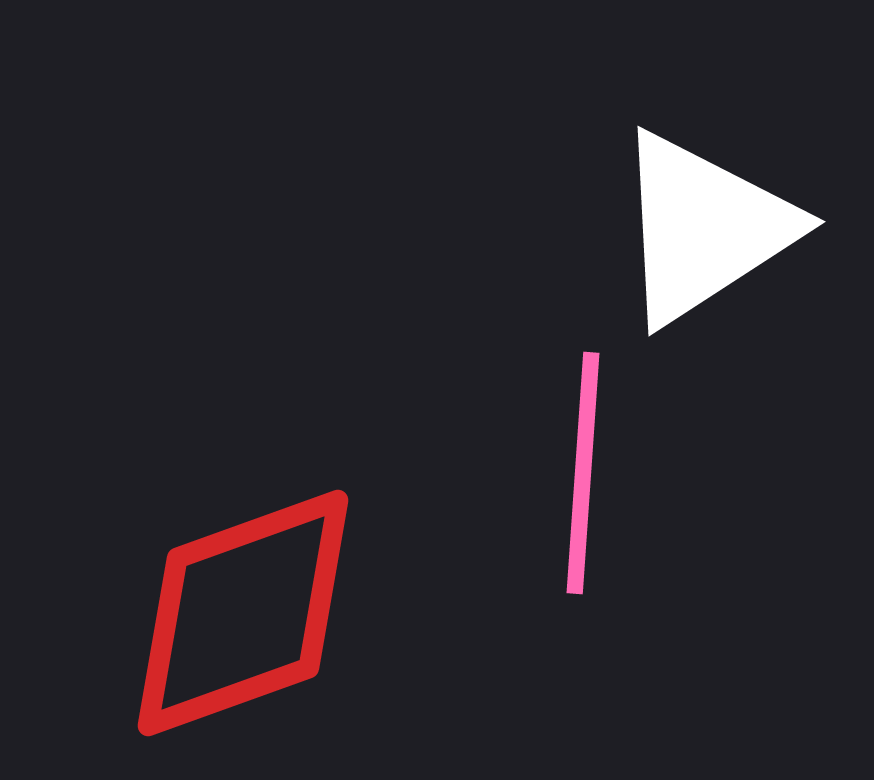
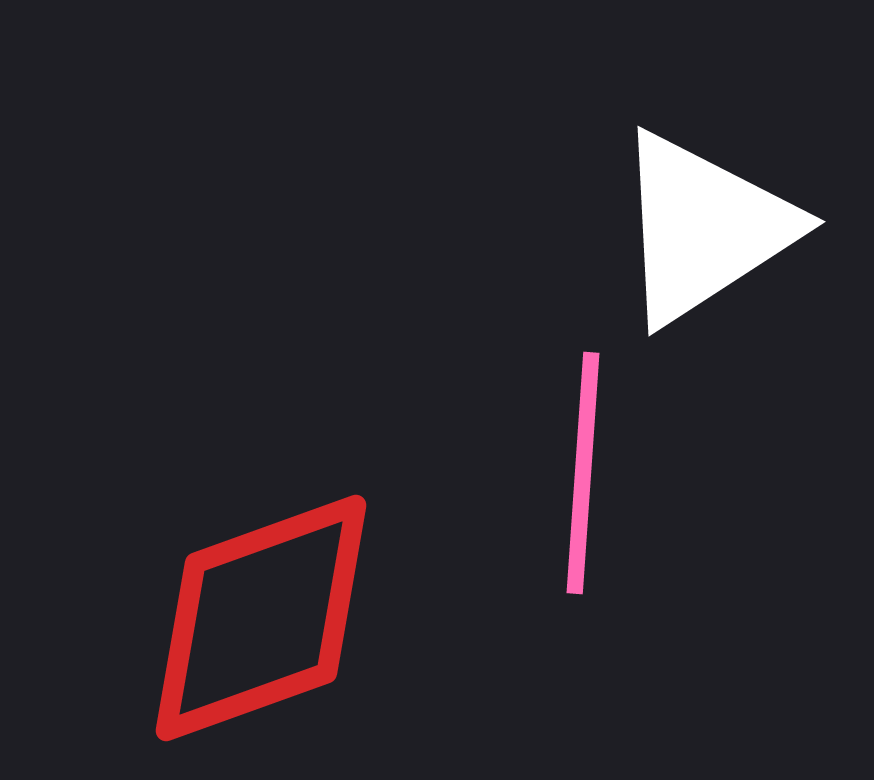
red diamond: moved 18 px right, 5 px down
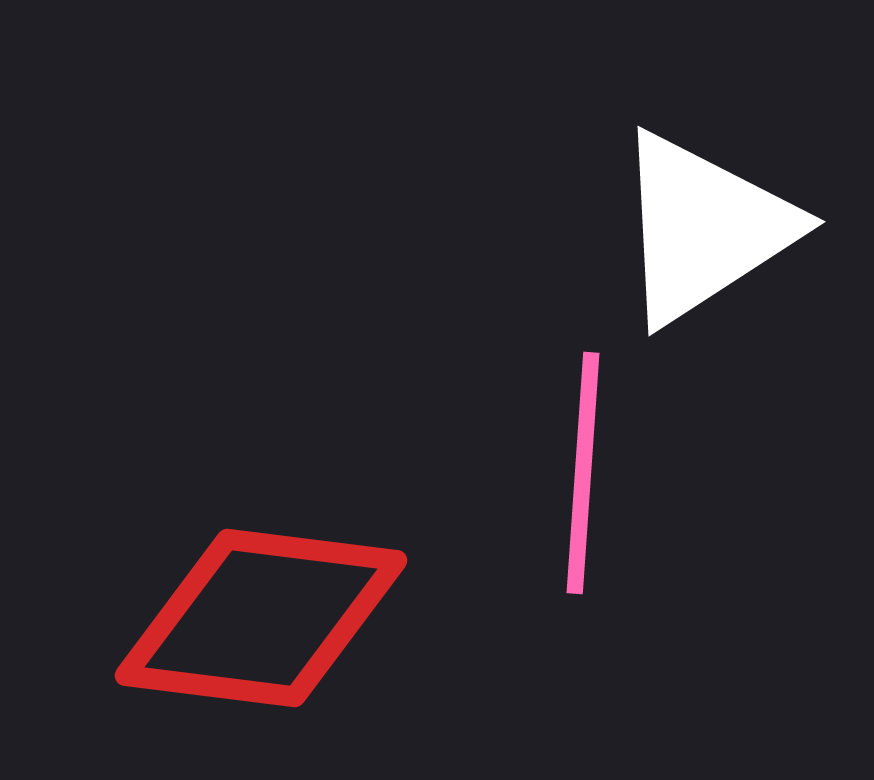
red diamond: rotated 27 degrees clockwise
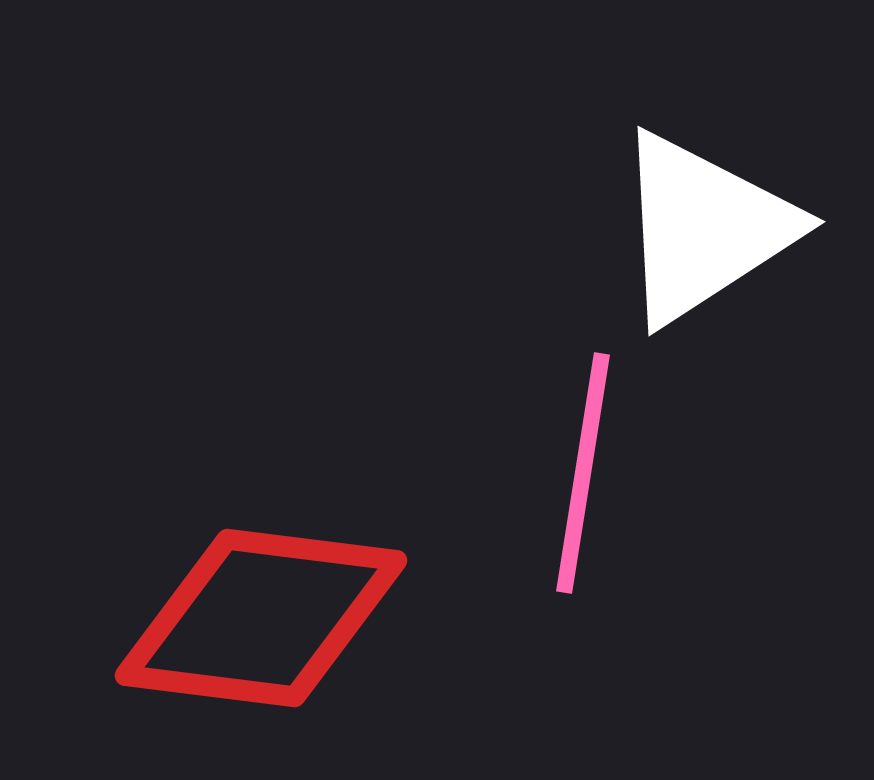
pink line: rotated 5 degrees clockwise
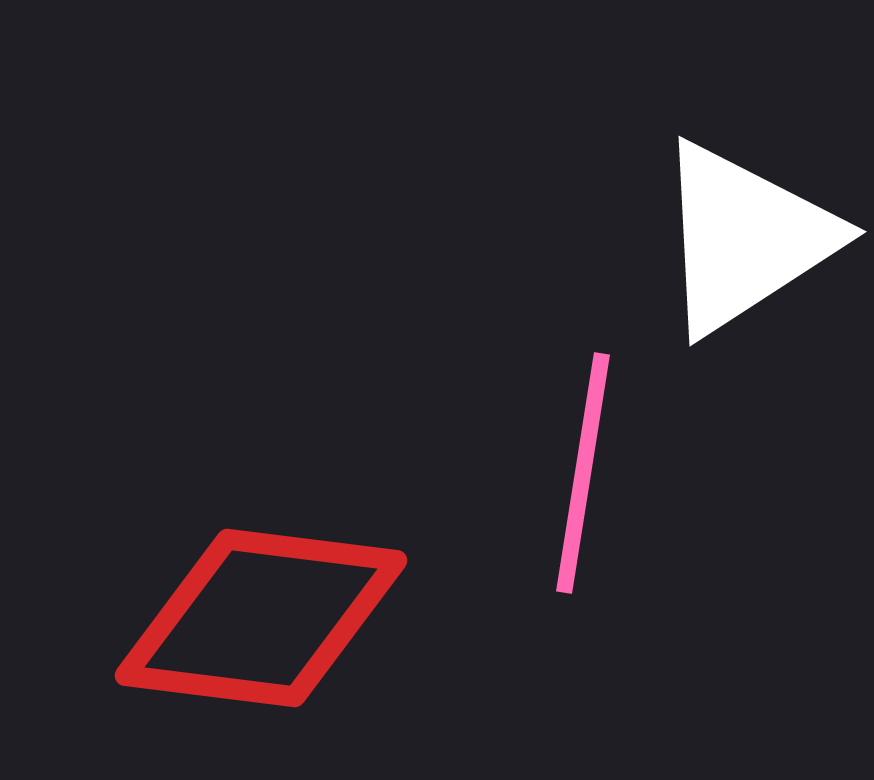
white triangle: moved 41 px right, 10 px down
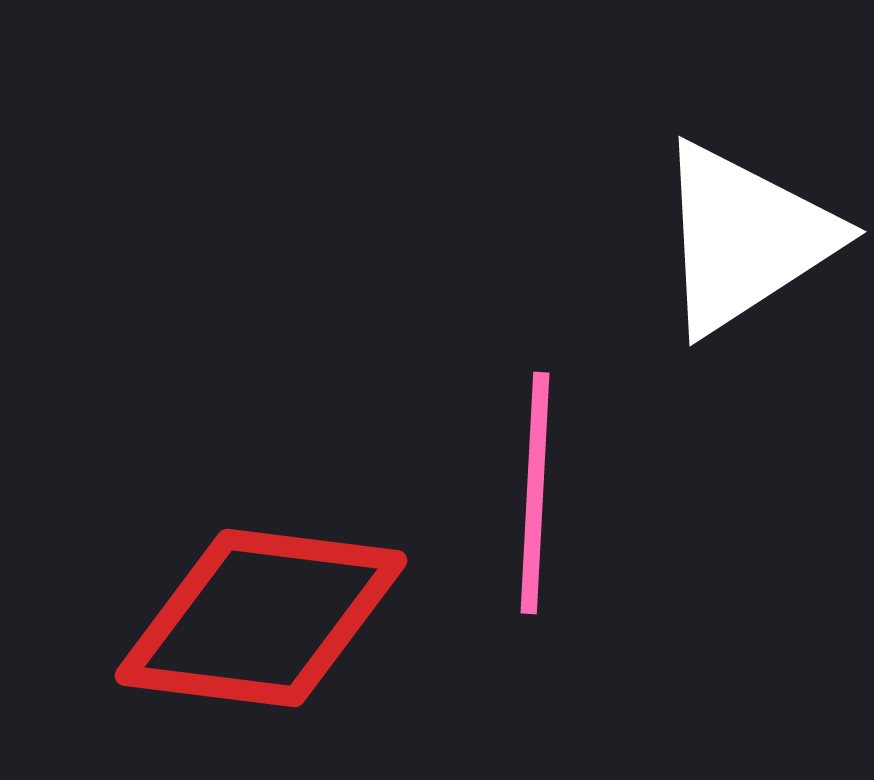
pink line: moved 48 px left, 20 px down; rotated 6 degrees counterclockwise
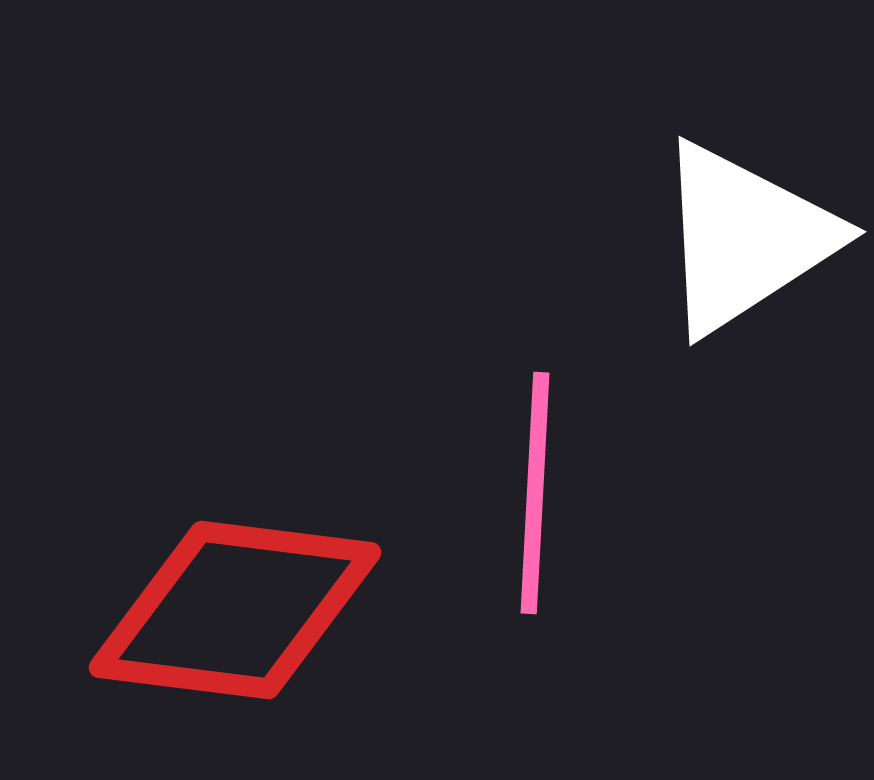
red diamond: moved 26 px left, 8 px up
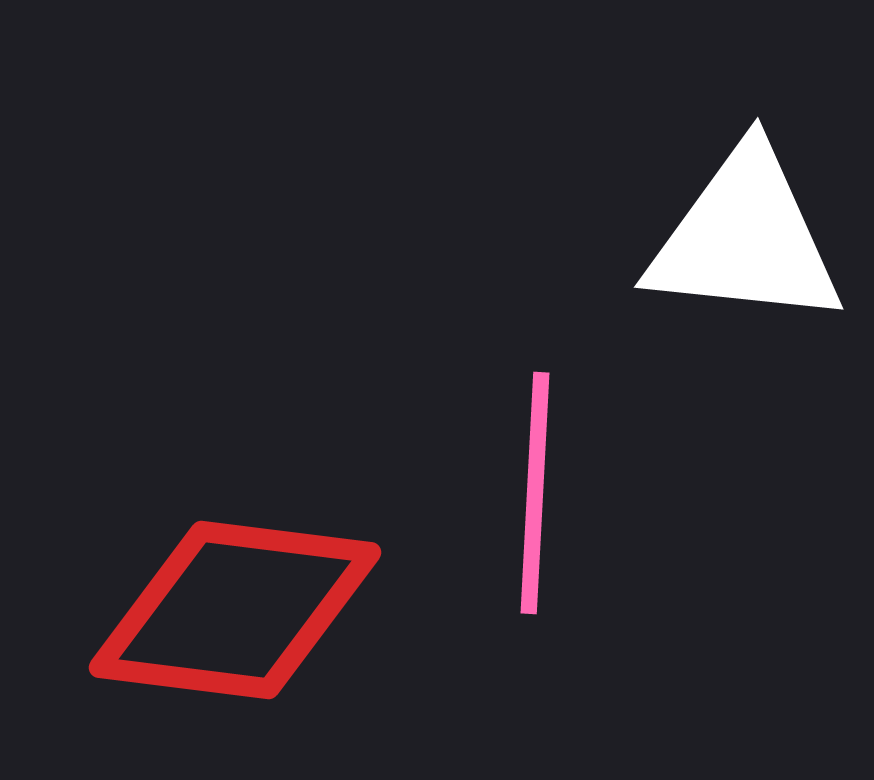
white triangle: rotated 39 degrees clockwise
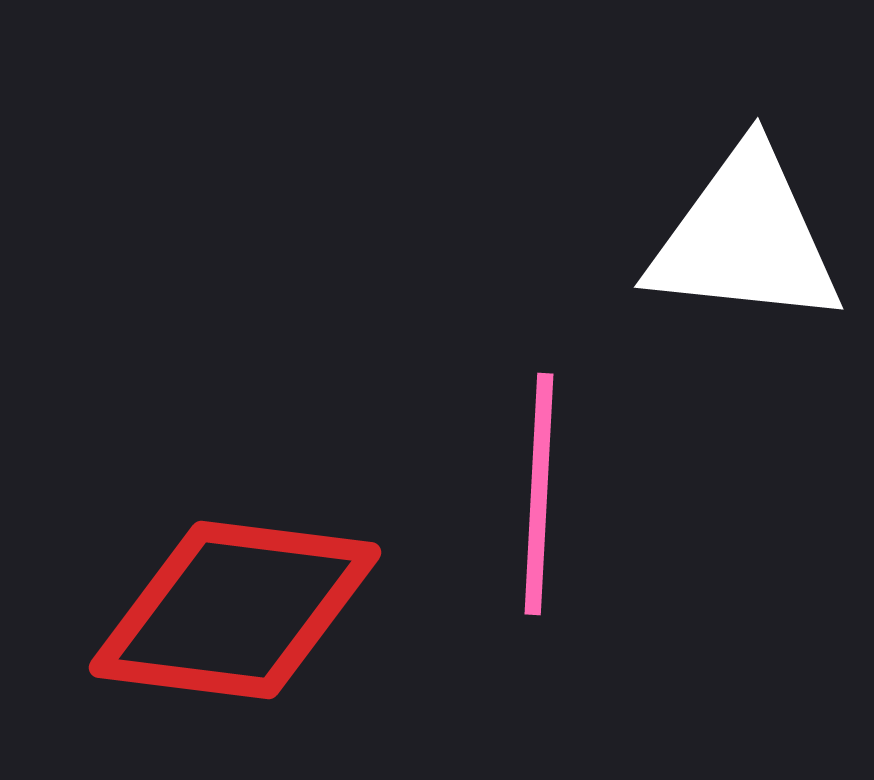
pink line: moved 4 px right, 1 px down
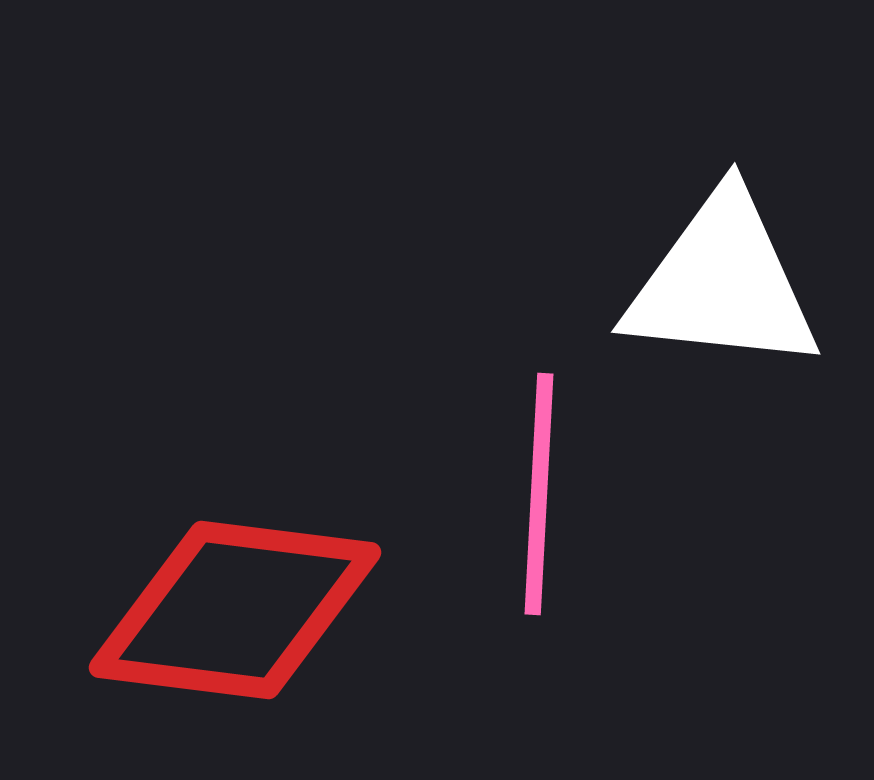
white triangle: moved 23 px left, 45 px down
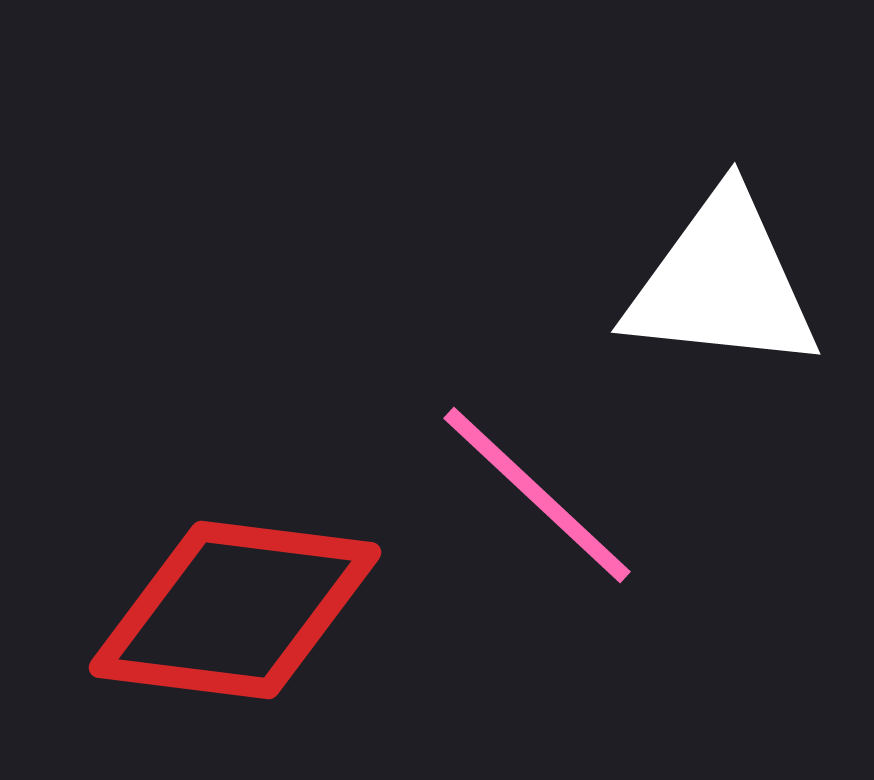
pink line: moved 2 px left, 1 px down; rotated 50 degrees counterclockwise
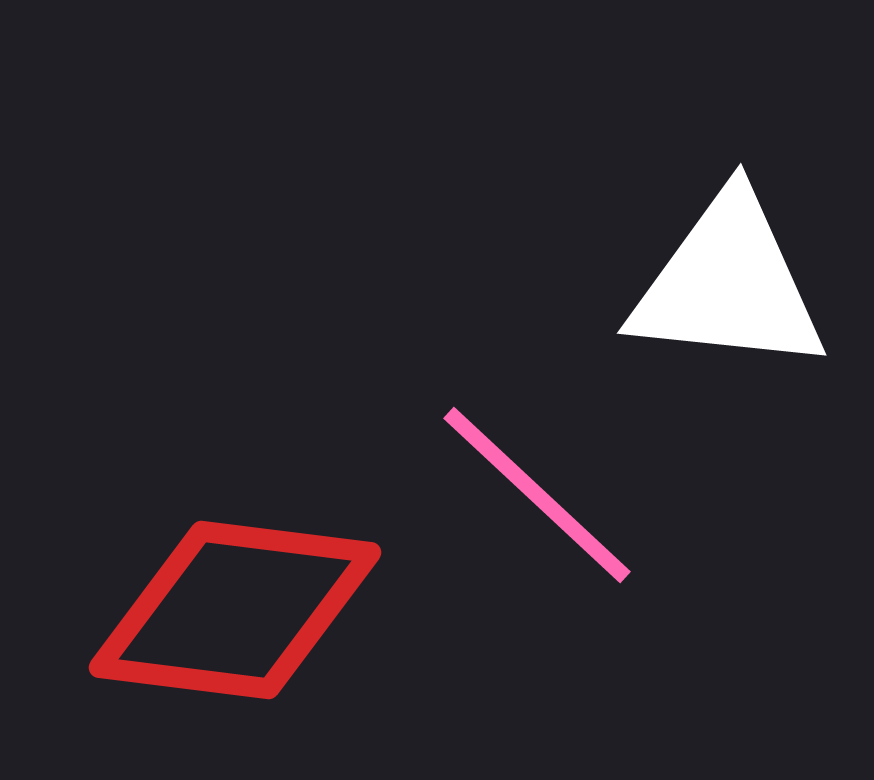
white triangle: moved 6 px right, 1 px down
